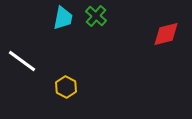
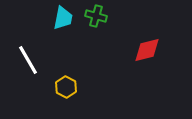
green cross: rotated 25 degrees counterclockwise
red diamond: moved 19 px left, 16 px down
white line: moved 6 px right, 1 px up; rotated 24 degrees clockwise
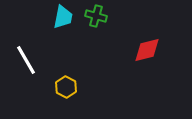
cyan trapezoid: moved 1 px up
white line: moved 2 px left
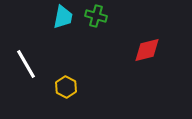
white line: moved 4 px down
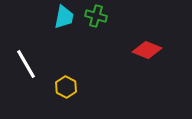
cyan trapezoid: moved 1 px right
red diamond: rotated 36 degrees clockwise
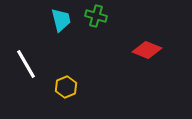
cyan trapezoid: moved 3 px left, 3 px down; rotated 25 degrees counterclockwise
yellow hexagon: rotated 10 degrees clockwise
